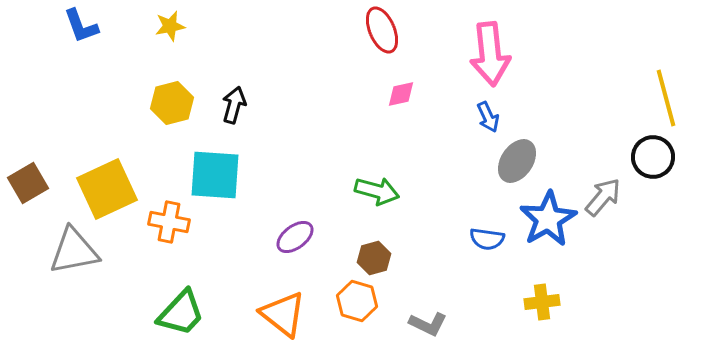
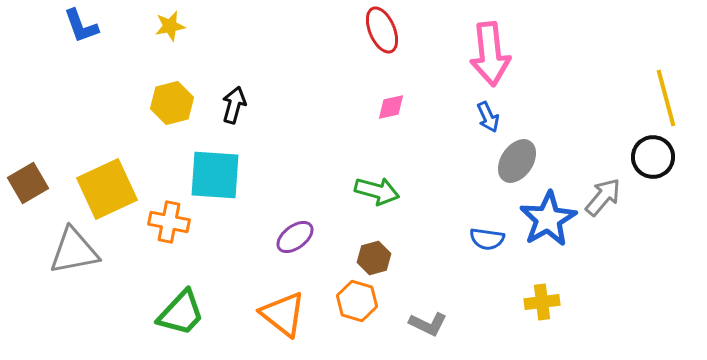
pink diamond: moved 10 px left, 13 px down
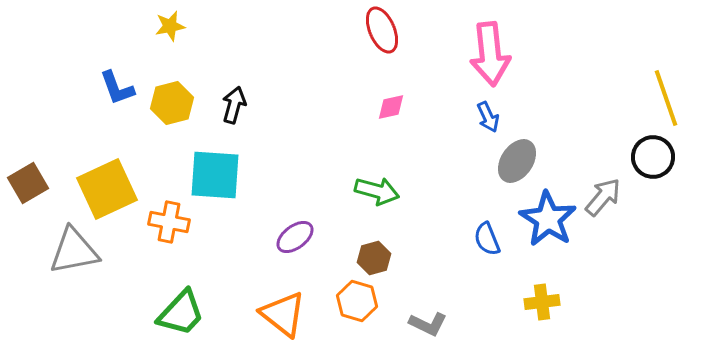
blue L-shape: moved 36 px right, 62 px down
yellow line: rotated 4 degrees counterclockwise
blue star: rotated 10 degrees counterclockwise
blue semicircle: rotated 60 degrees clockwise
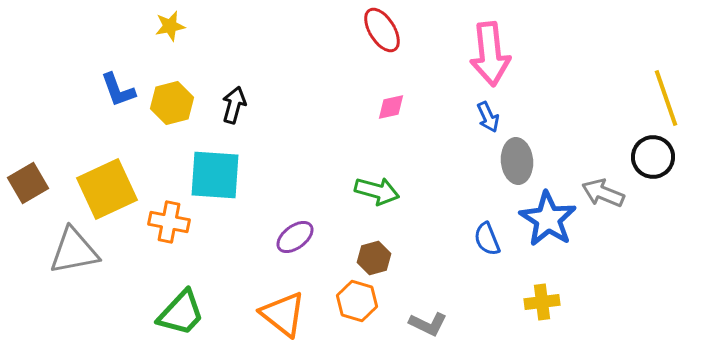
red ellipse: rotated 9 degrees counterclockwise
blue L-shape: moved 1 px right, 2 px down
gray ellipse: rotated 39 degrees counterclockwise
gray arrow: moved 4 px up; rotated 108 degrees counterclockwise
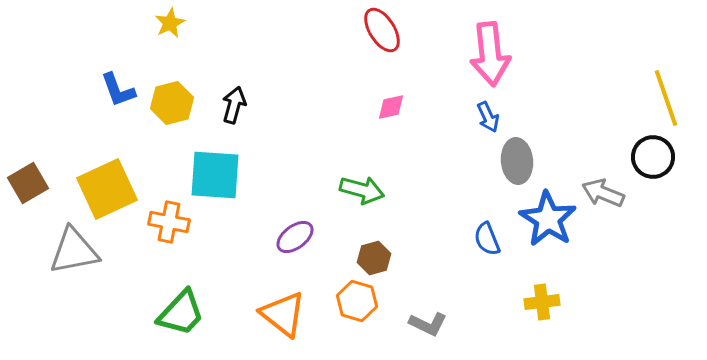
yellow star: moved 3 px up; rotated 16 degrees counterclockwise
green arrow: moved 15 px left, 1 px up
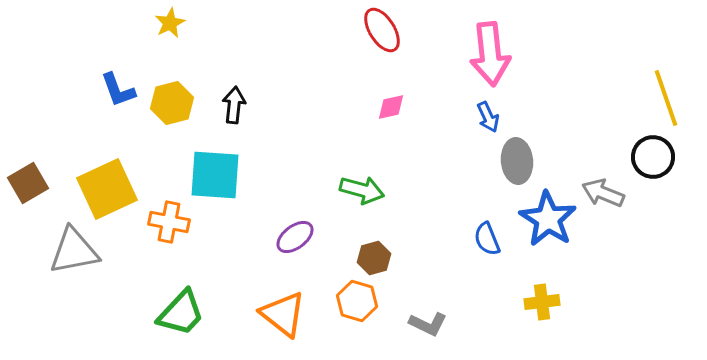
black arrow: rotated 9 degrees counterclockwise
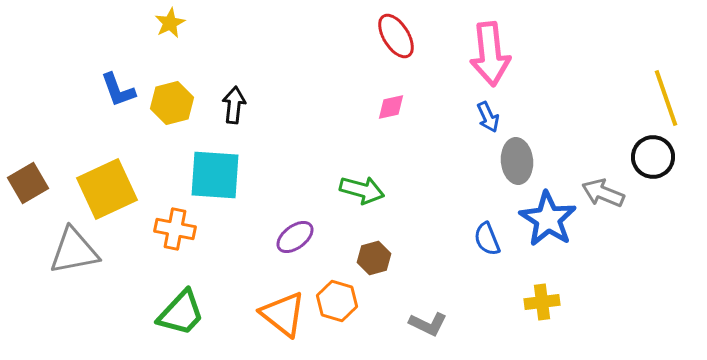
red ellipse: moved 14 px right, 6 px down
orange cross: moved 6 px right, 7 px down
orange hexagon: moved 20 px left
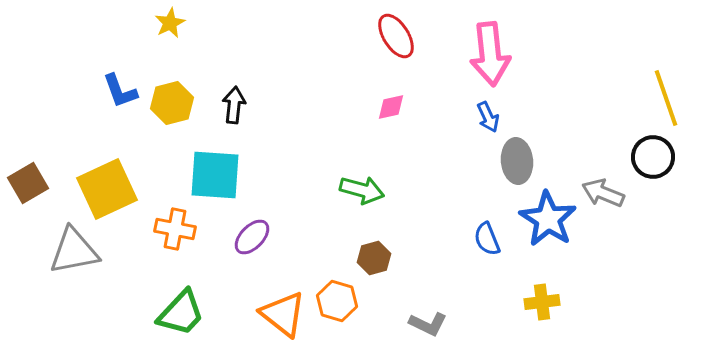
blue L-shape: moved 2 px right, 1 px down
purple ellipse: moved 43 px left; rotated 9 degrees counterclockwise
